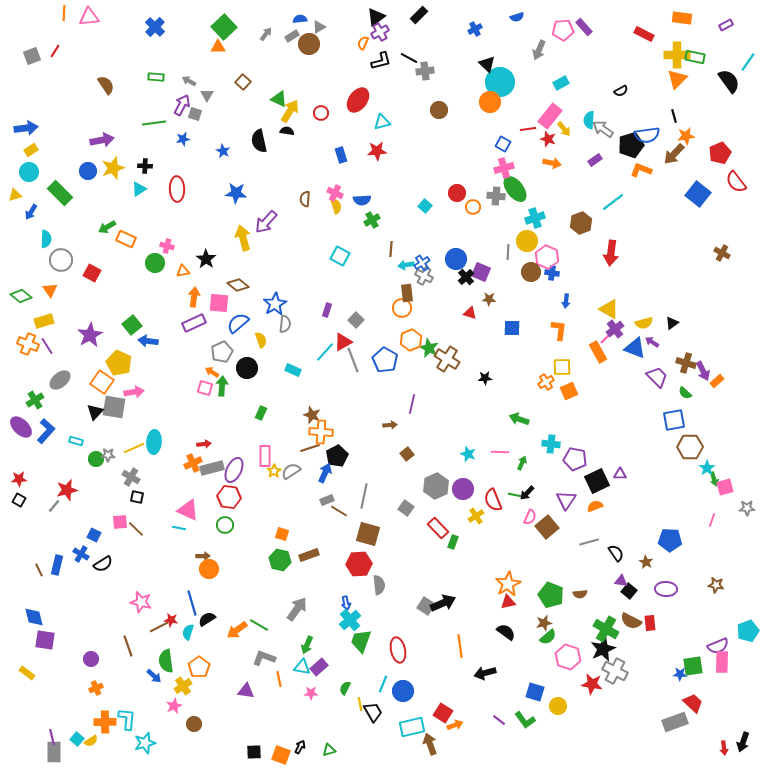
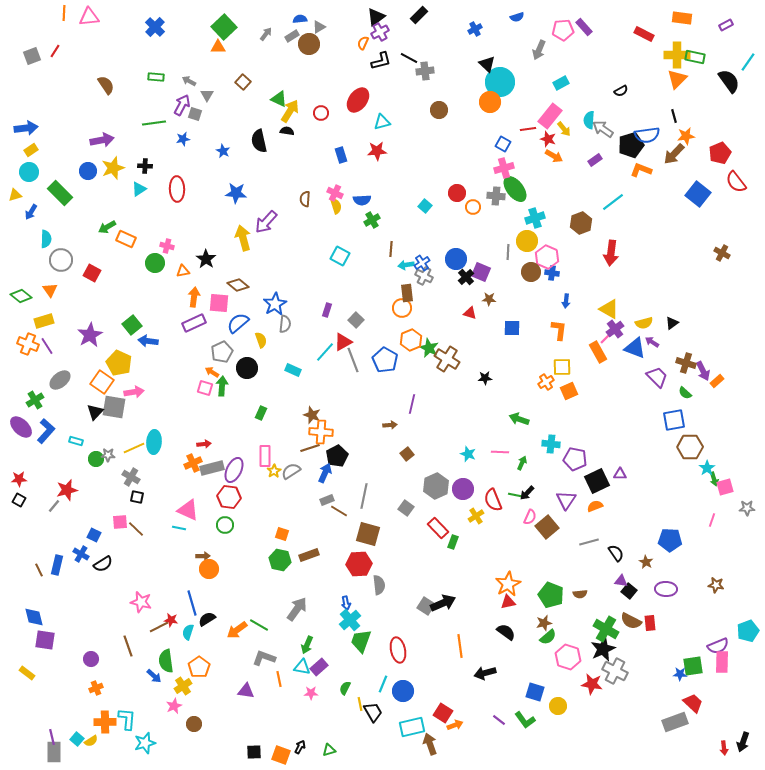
orange arrow at (552, 163): moved 2 px right, 7 px up; rotated 18 degrees clockwise
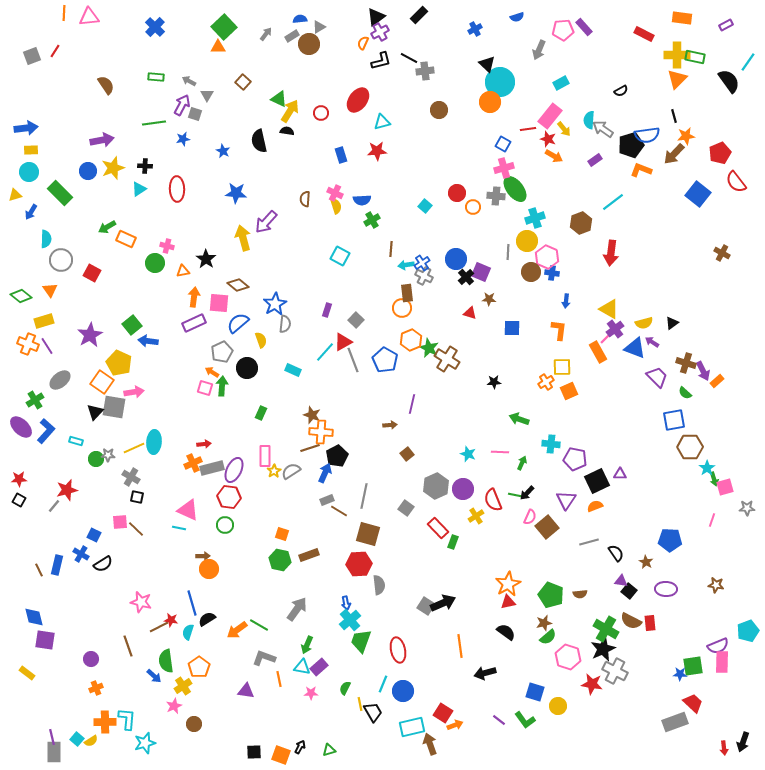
yellow rectangle at (31, 150): rotated 32 degrees clockwise
black star at (485, 378): moved 9 px right, 4 px down
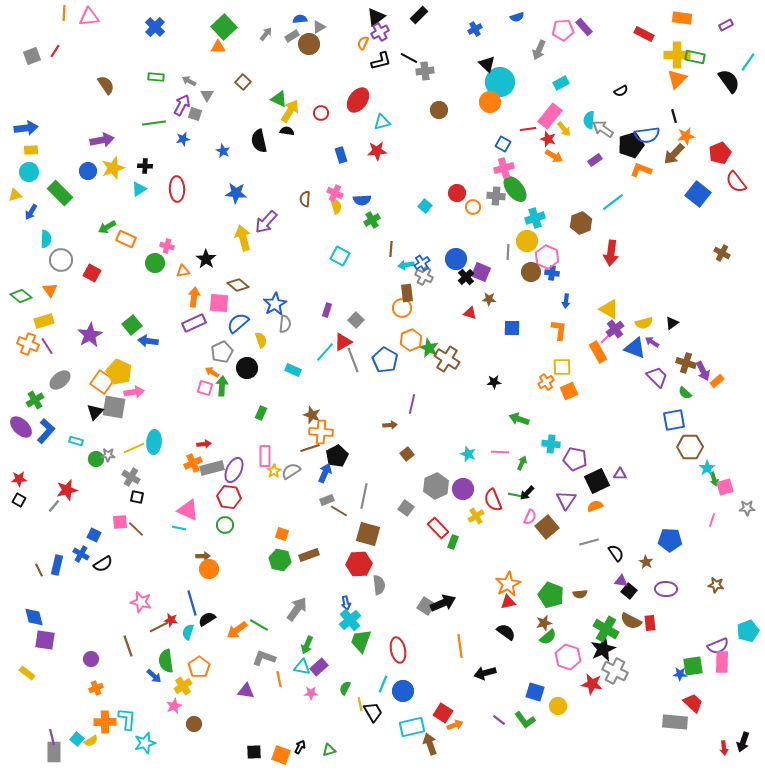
yellow pentagon at (119, 363): moved 9 px down
gray rectangle at (675, 722): rotated 25 degrees clockwise
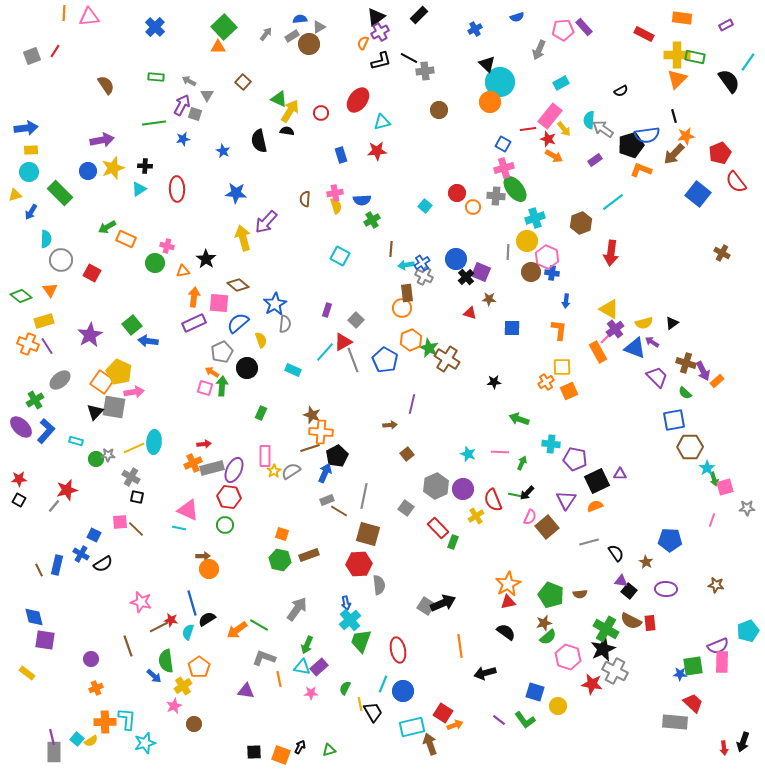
pink cross at (335, 193): rotated 35 degrees counterclockwise
